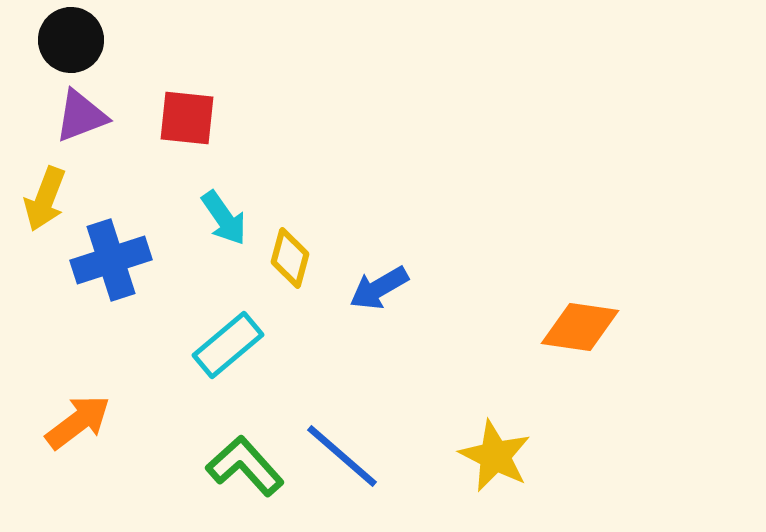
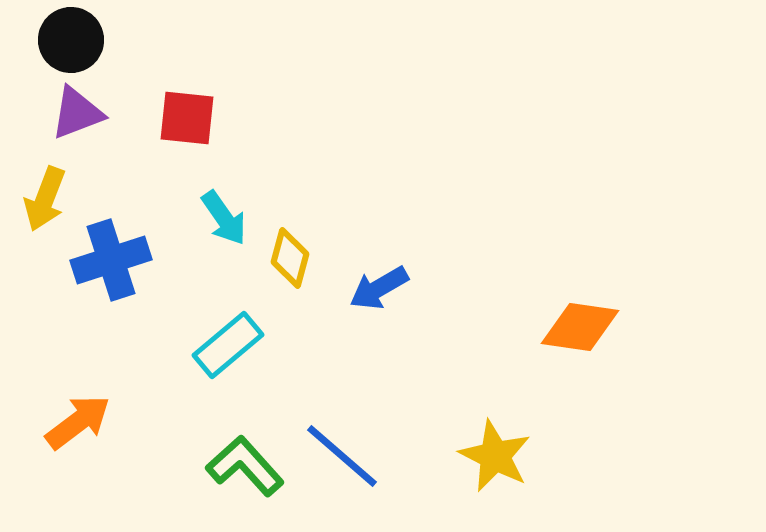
purple triangle: moved 4 px left, 3 px up
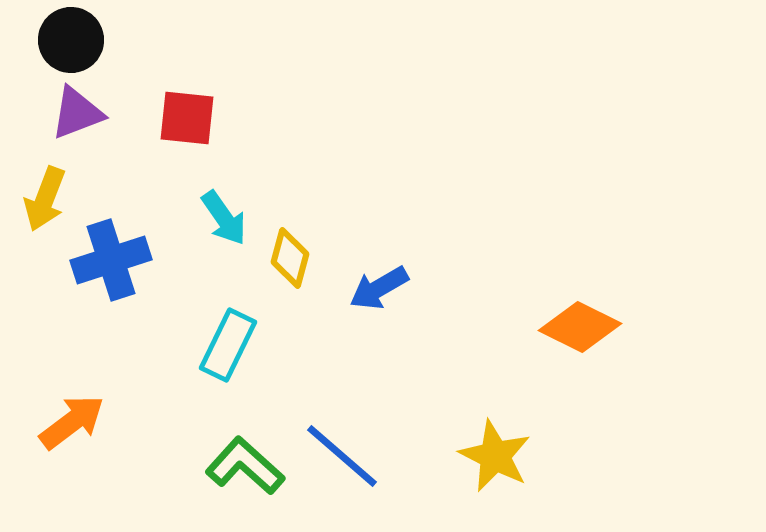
orange diamond: rotated 18 degrees clockwise
cyan rectangle: rotated 24 degrees counterclockwise
orange arrow: moved 6 px left
green L-shape: rotated 6 degrees counterclockwise
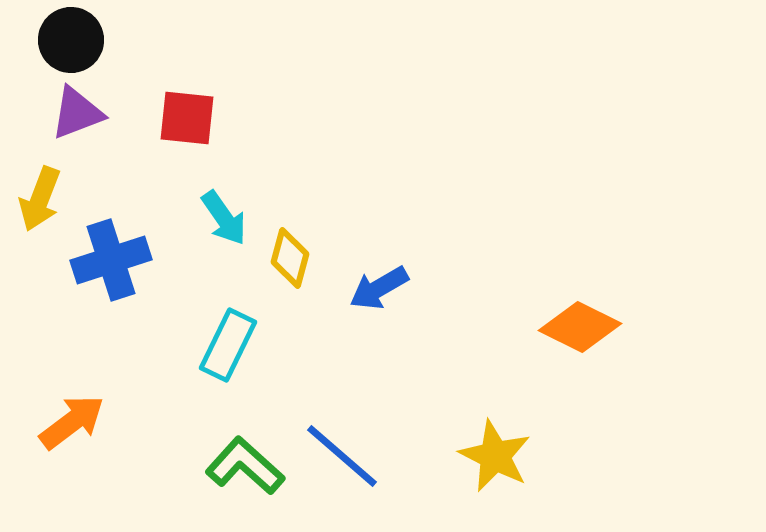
yellow arrow: moved 5 px left
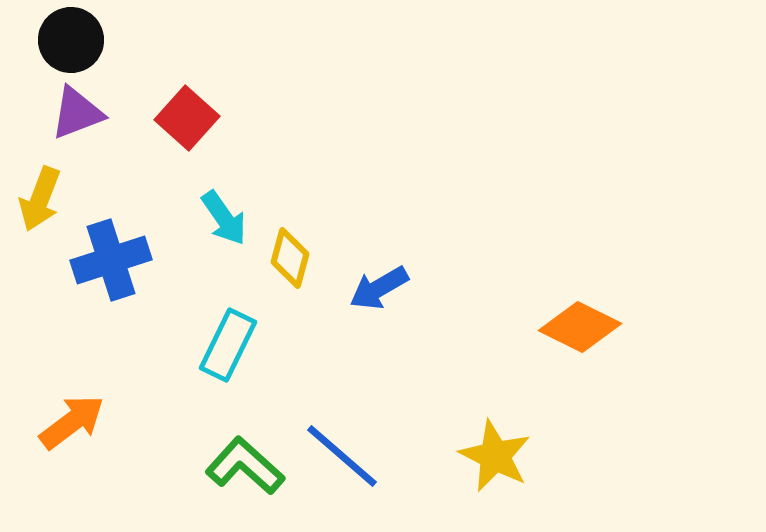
red square: rotated 36 degrees clockwise
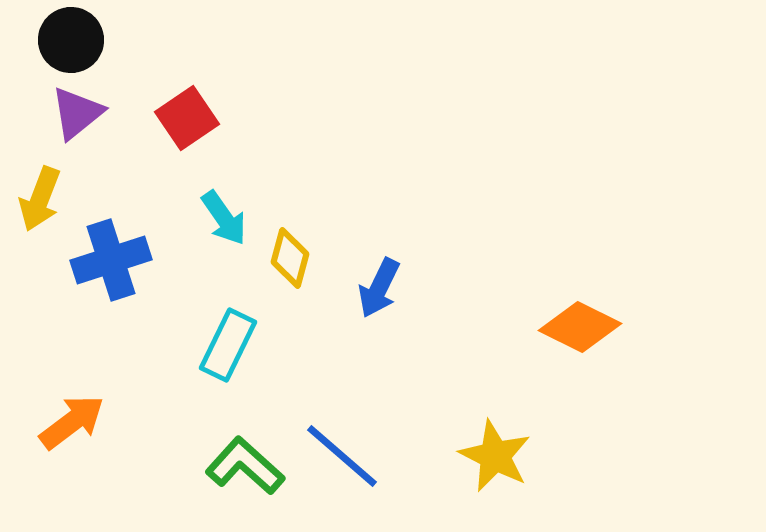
purple triangle: rotated 18 degrees counterclockwise
red square: rotated 14 degrees clockwise
blue arrow: rotated 34 degrees counterclockwise
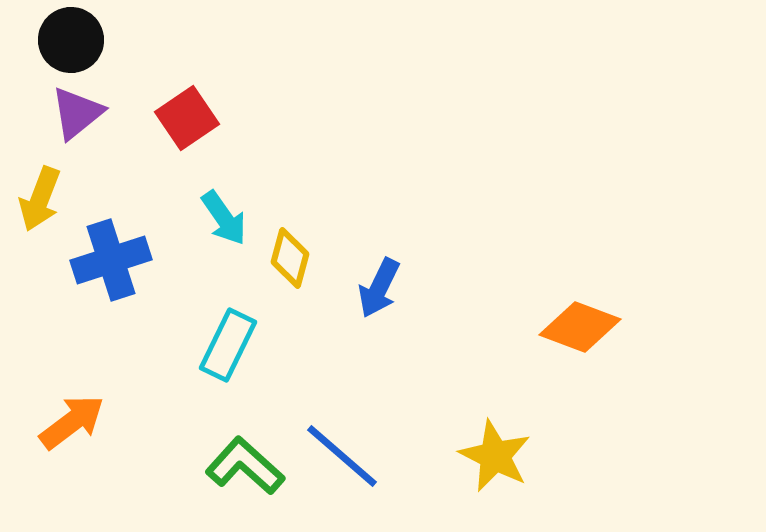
orange diamond: rotated 6 degrees counterclockwise
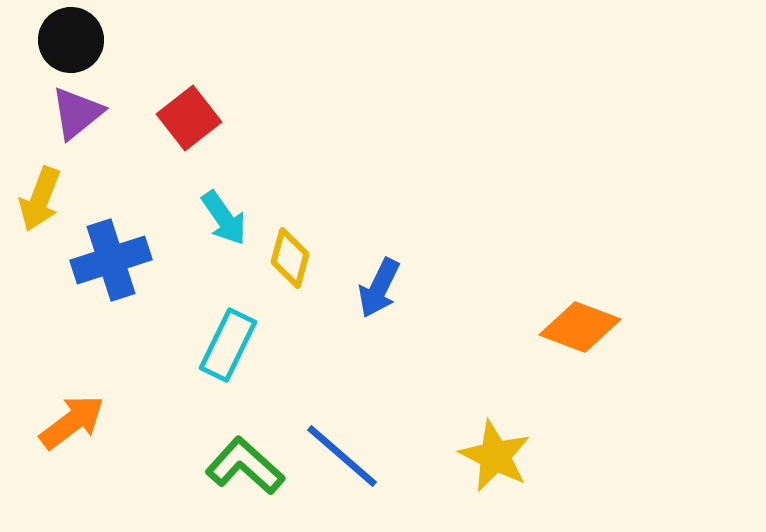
red square: moved 2 px right; rotated 4 degrees counterclockwise
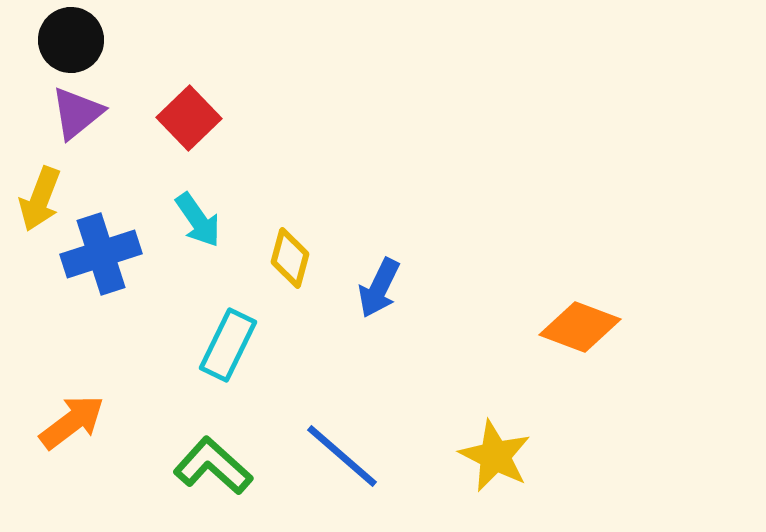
red square: rotated 6 degrees counterclockwise
cyan arrow: moved 26 px left, 2 px down
blue cross: moved 10 px left, 6 px up
green L-shape: moved 32 px left
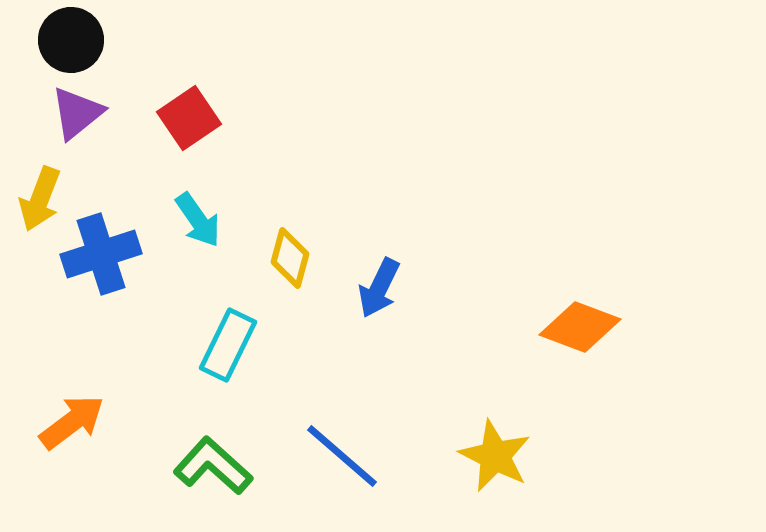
red square: rotated 10 degrees clockwise
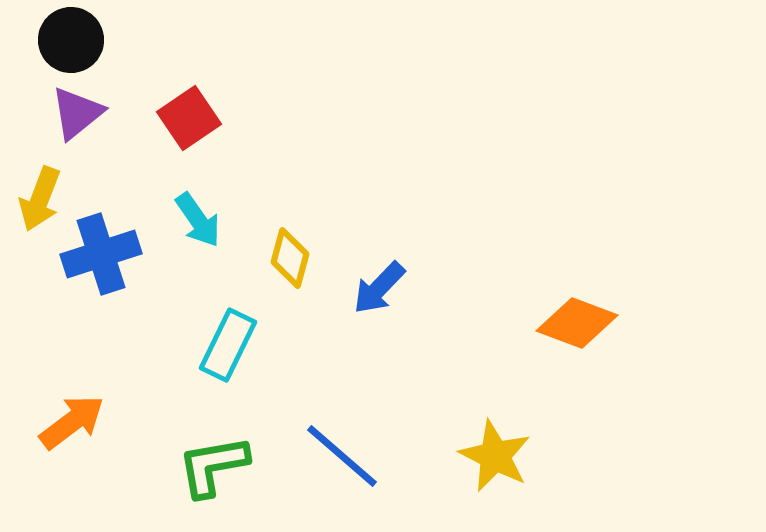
blue arrow: rotated 18 degrees clockwise
orange diamond: moved 3 px left, 4 px up
green L-shape: rotated 52 degrees counterclockwise
